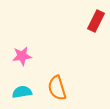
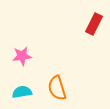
red rectangle: moved 2 px left, 3 px down
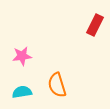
red rectangle: moved 1 px right, 1 px down
orange semicircle: moved 3 px up
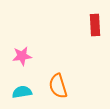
red rectangle: rotated 30 degrees counterclockwise
orange semicircle: moved 1 px right, 1 px down
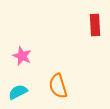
pink star: rotated 30 degrees clockwise
cyan semicircle: moved 4 px left; rotated 18 degrees counterclockwise
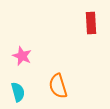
red rectangle: moved 4 px left, 2 px up
cyan semicircle: rotated 102 degrees clockwise
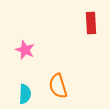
pink star: moved 3 px right, 6 px up
cyan semicircle: moved 7 px right, 2 px down; rotated 18 degrees clockwise
